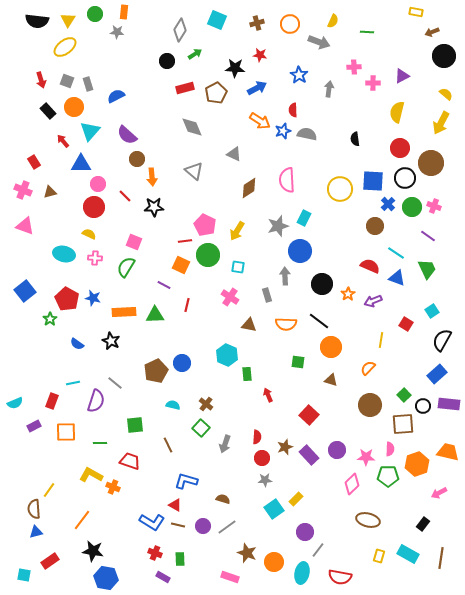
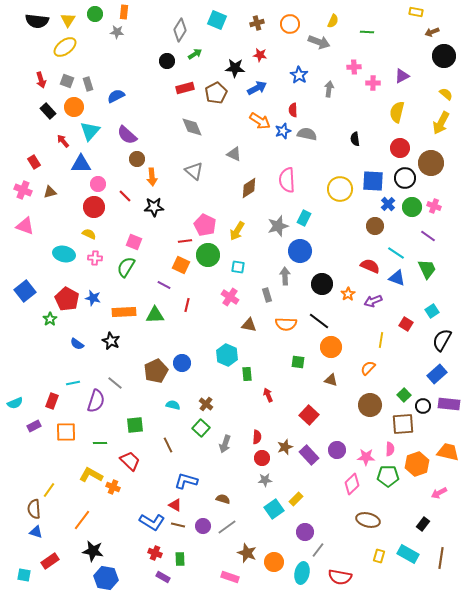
red trapezoid at (130, 461): rotated 25 degrees clockwise
blue triangle at (36, 532): rotated 32 degrees clockwise
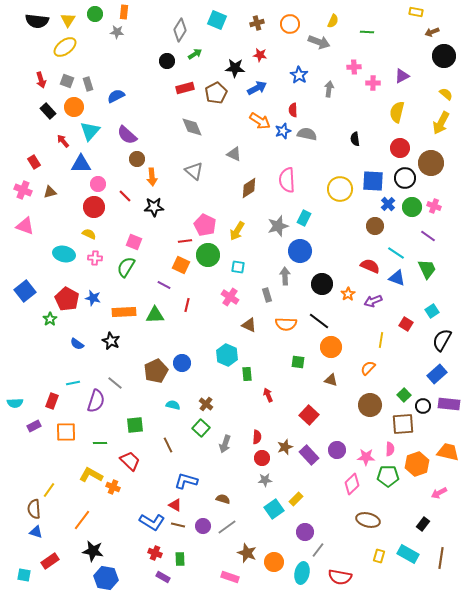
brown triangle at (249, 325): rotated 14 degrees clockwise
cyan semicircle at (15, 403): rotated 21 degrees clockwise
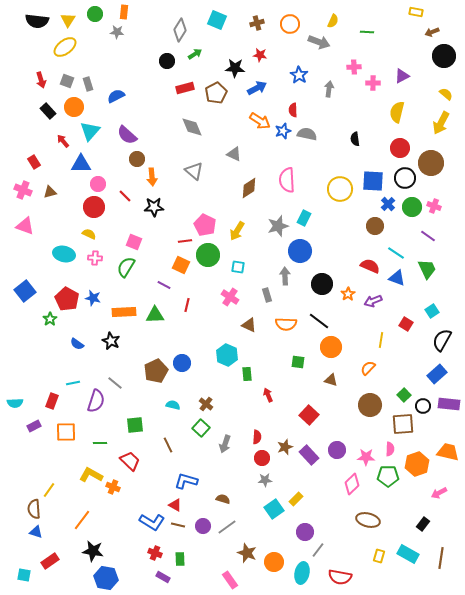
pink rectangle at (230, 577): moved 3 px down; rotated 36 degrees clockwise
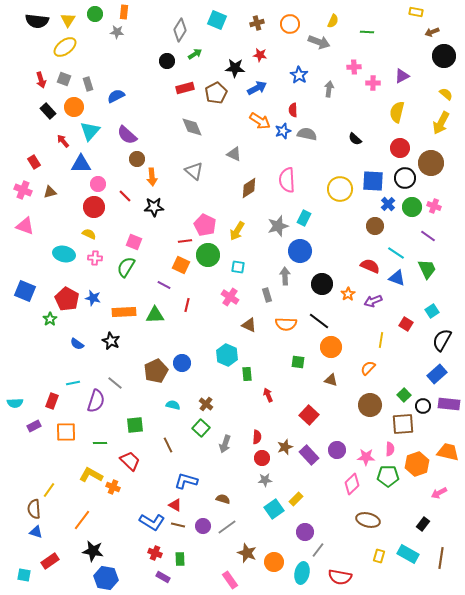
gray square at (67, 81): moved 3 px left, 2 px up
black semicircle at (355, 139): rotated 40 degrees counterclockwise
blue square at (25, 291): rotated 30 degrees counterclockwise
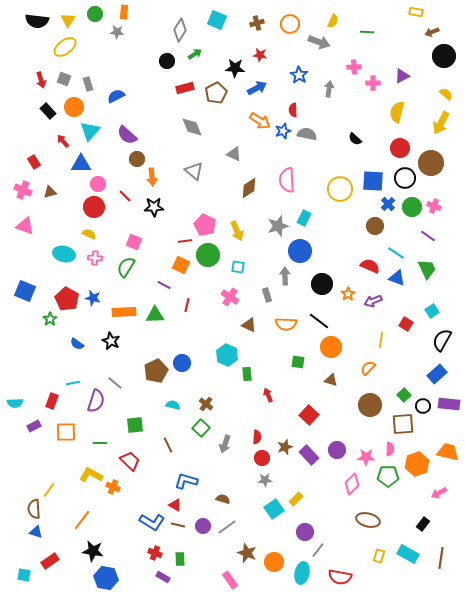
yellow arrow at (237, 231): rotated 54 degrees counterclockwise
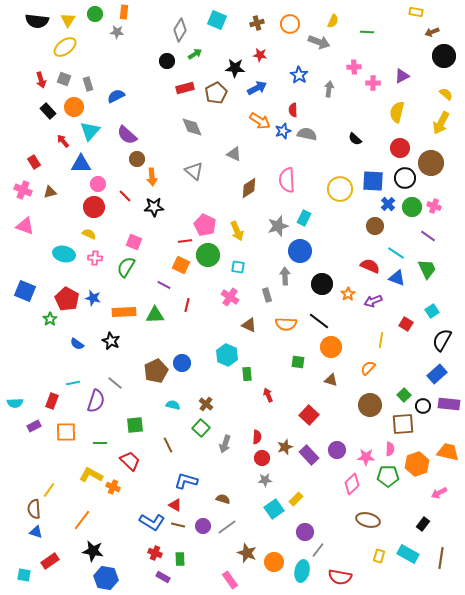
cyan ellipse at (302, 573): moved 2 px up
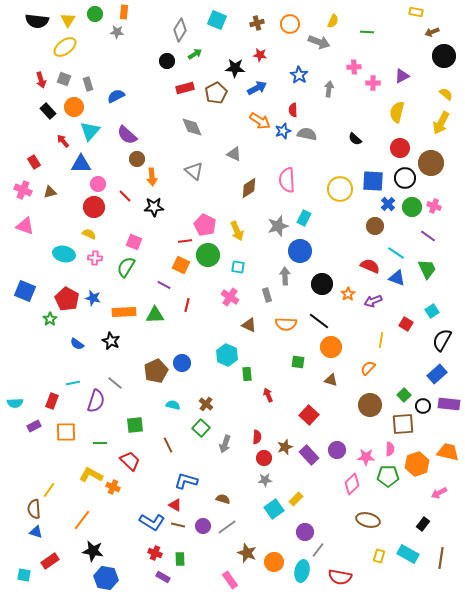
red circle at (262, 458): moved 2 px right
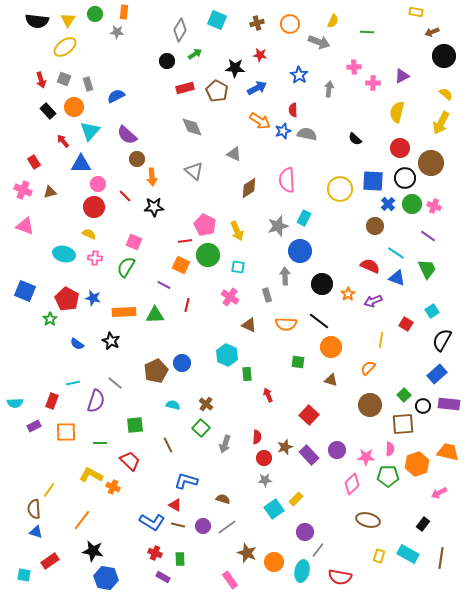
brown pentagon at (216, 93): moved 1 px right, 2 px up; rotated 15 degrees counterclockwise
green circle at (412, 207): moved 3 px up
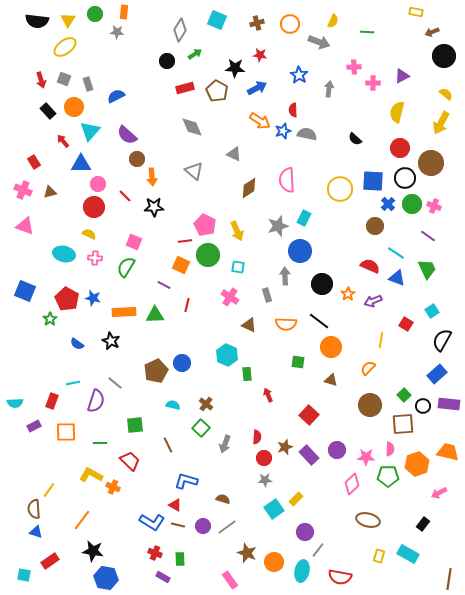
brown line at (441, 558): moved 8 px right, 21 px down
